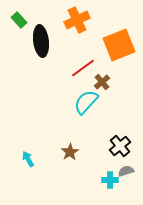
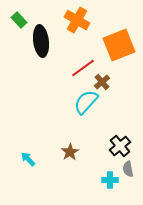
orange cross: rotated 35 degrees counterclockwise
cyan arrow: rotated 14 degrees counterclockwise
gray semicircle: moved 2 px right, 2 px up; rotated 84 degrees counterclockwise
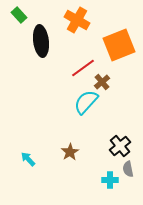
green rectangle: moved 5 px up
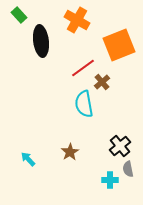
cyan semicircle: moved 2 px left, 2 px down; rotated 52 degrees counterclockwise
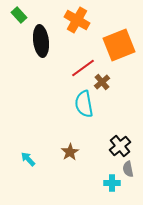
cyan cross: moved 2 px right, 3 px down
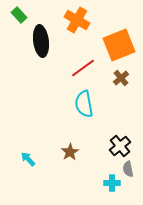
brown cross: moved 19 px right, 4 px up
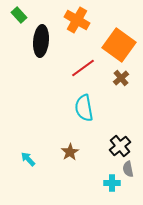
black ellipse: rotated 12 degrees clockwise
orange square: rotated 32 degrees counterclockwise
cyan semicircle: moved 4 px down
